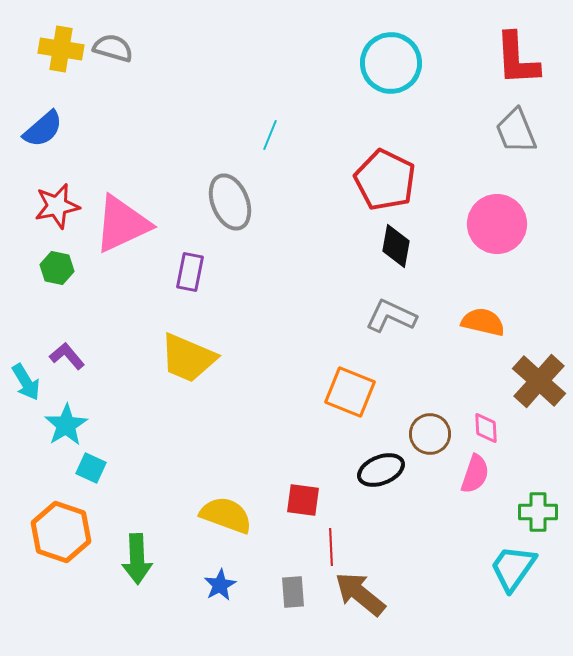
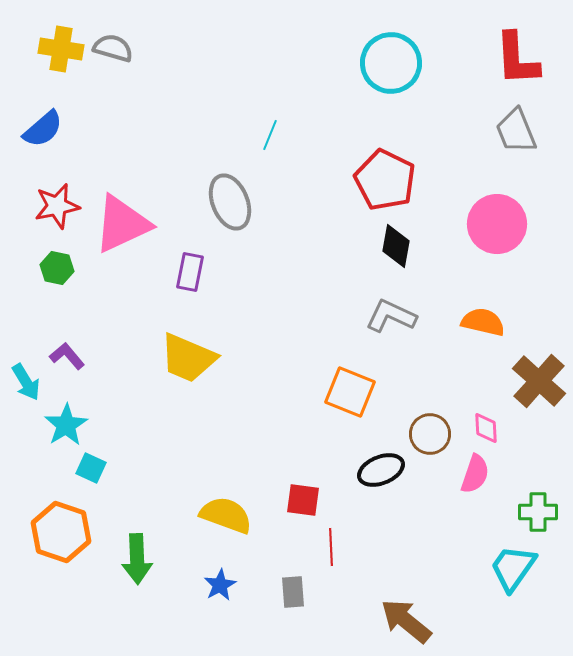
brown arrow: moved 46 px right, 27 px down
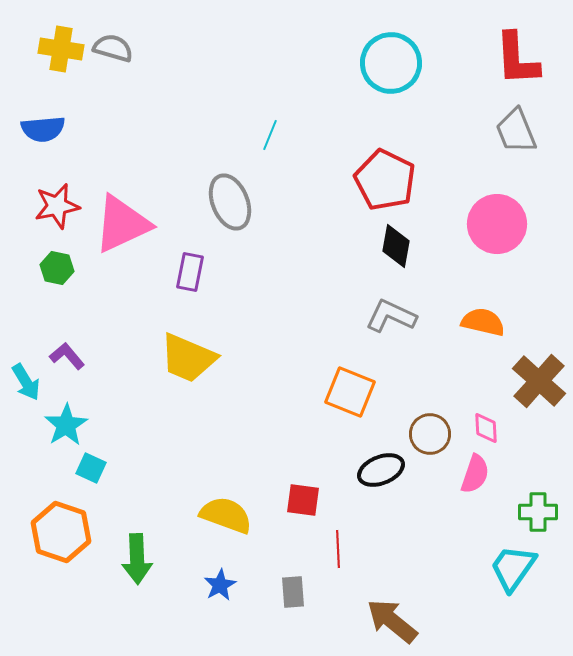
blue semicircle: rotated 36 degrees clockwise
red line: moved 7 px right, 2 px down
brown arrow: moved 14 px left
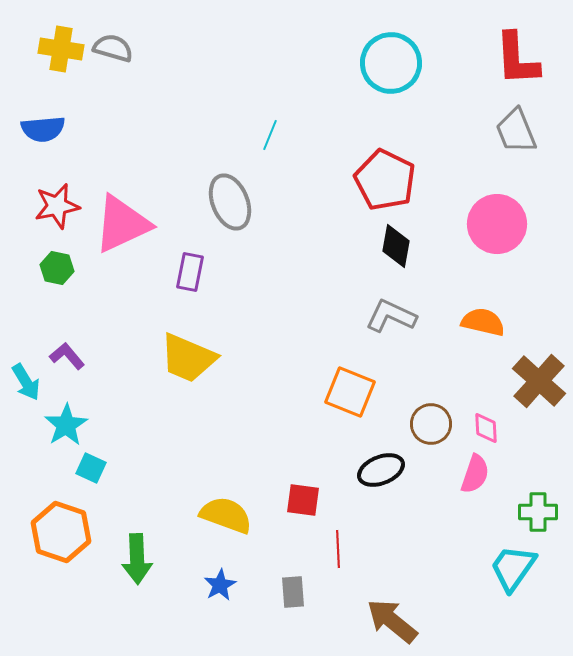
brown circle: moved 1 px right, 10 px up
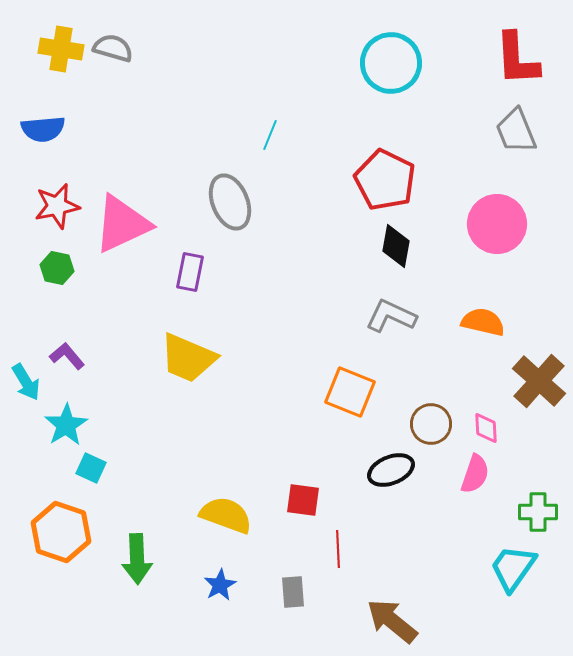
black ellipse: moved 10 px right
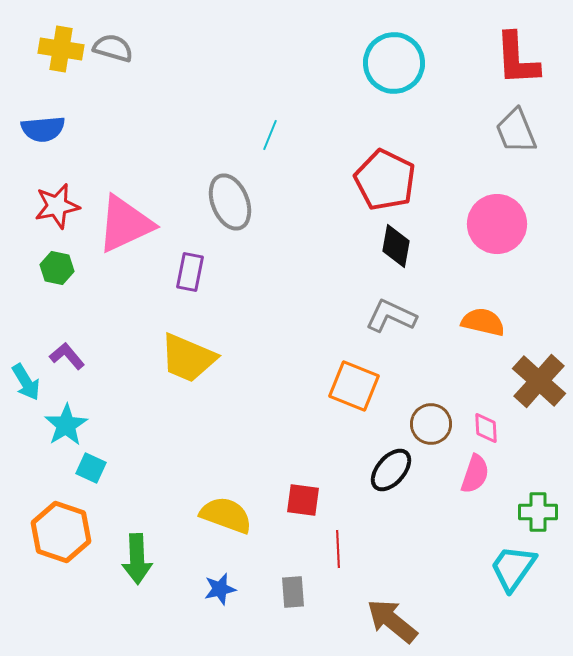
cyan circle: moved 3 px right
pink triangle: moved 3 px right
orange square: moved 4 px right, 6 px up
black ellipse: rotated 27 degrees counterclockwise
blue star: moved 4 px down; rotated 16 degrees clockwise
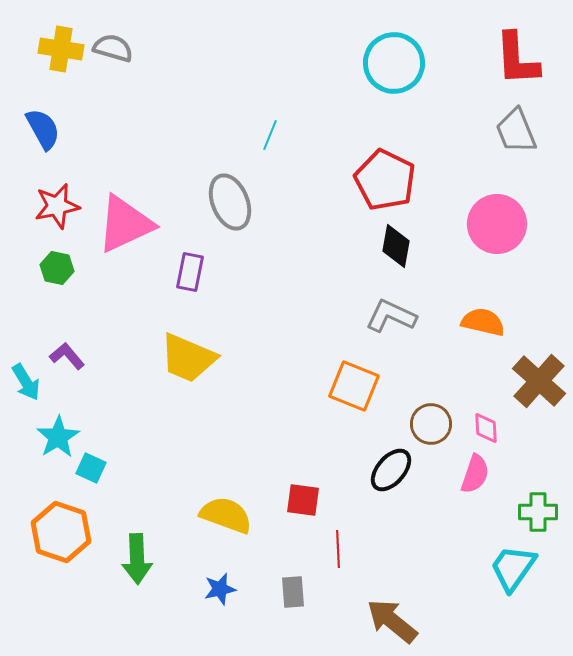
blue semicircle: rotated 114 degrees counterclockwise
cyan star: moved 8 px left, 12 px down
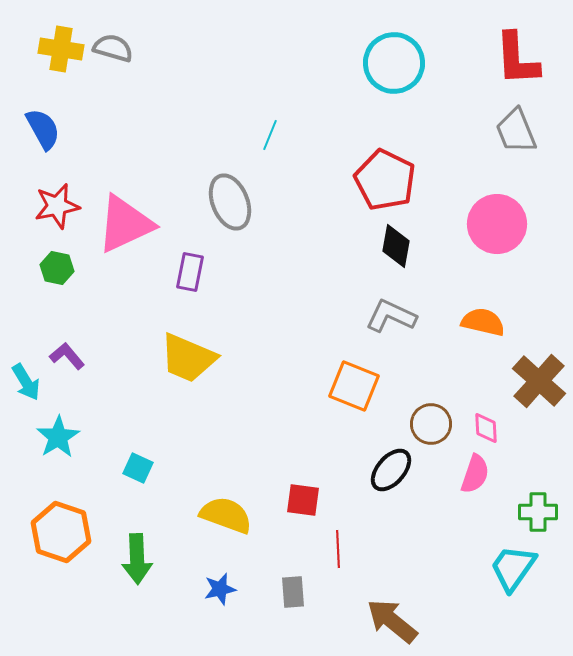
cyan square: moved 47 px right
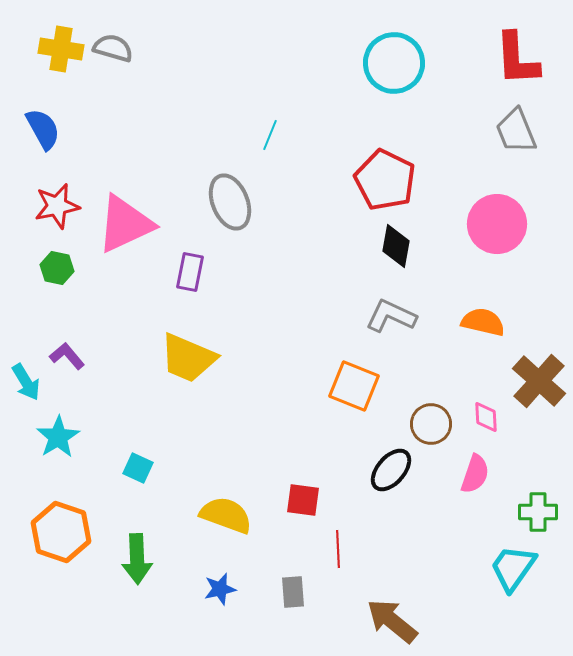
pink diamond: moved 11 px up
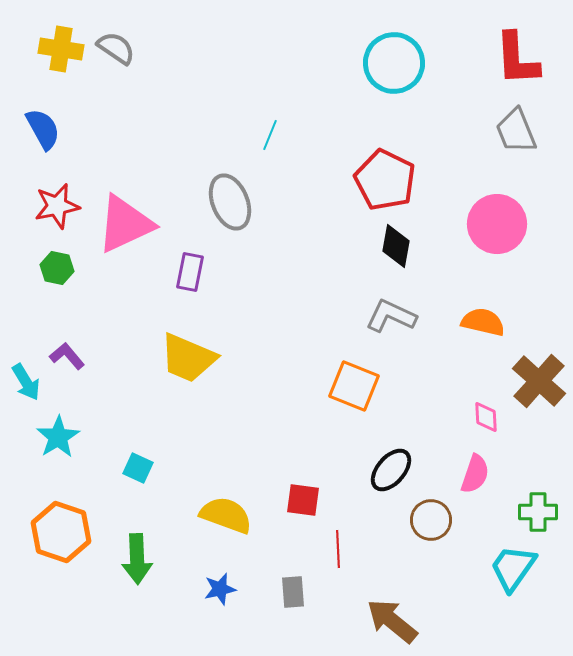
gray semicircle: moved 3 px right; rotated 18 degrees clockwise
brown circle: moved 96 px down
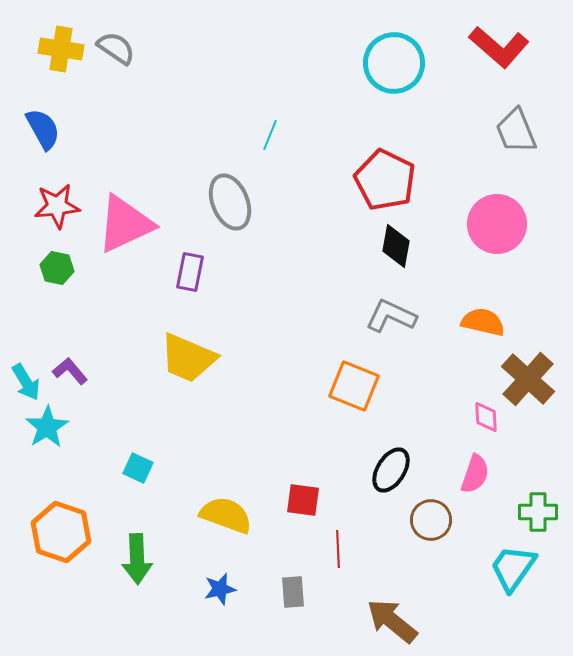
red L-shape: moved 18 px left, 12 px up; rotated 46 degrees counterclockwise
red star: rotated 6 degrees clockwise
purple L-shape: moved 3 px right, 15 px down
brown cross: moved 11 px left, 2 px up
cyan star: moved 11 px left, 10 px up
black ellipse: rotated 9 degrees counterclockwise
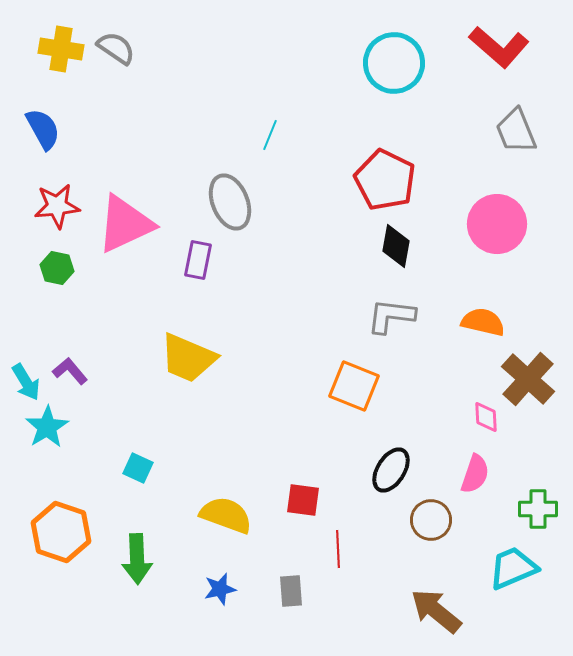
purple rectangle: moved 8 px right, 12 px up
gray L-shape: rotated 18 degrees counterclockwise
green cross: moved 3 px up
cyan trapezoid: rotated 32 degrees clockwise
gray rectangle: moved 2 px left, 1 px up
brown arrow: moved 44 px right, 10 px up
